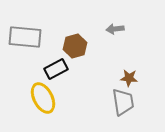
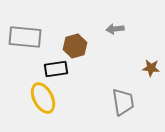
black rectangle: rotated 20 degrees clockwise
brown star: moved 22 px right, 10 px up
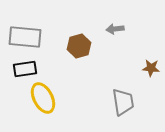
brown hexagon: moved 4 px right
black rectangle: moved 31 px left
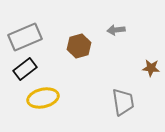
gray arrow: moved 1 px right, 1 px down
gray rectangle: rotated 28 degrees counterclockwise
black rectangle: rotated 30 degrees counterclockwise
yellow ellipse: rotated 76 degrees counterclockwise
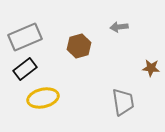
gray arrow: moved 3 px right, 3 px up
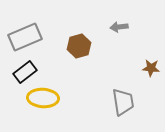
black rectangle: moved 3 px down
yellow ellipse: rotated 16 degrees clockwise
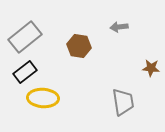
gray rectangle: rotated 16 degrees counterclockwise
brown hexagon: rotated 25 degrees clockwise
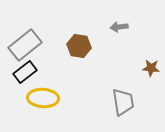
gray rectangle: moved 8 px down
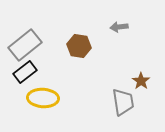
brown star: moved 10 px left, 13 px down; rotated 30 degrees clockwise
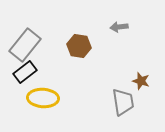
gray rectangle: rotated 12 degrees counterclockwise
brown star: rotated 18 degrees counterclockwise
